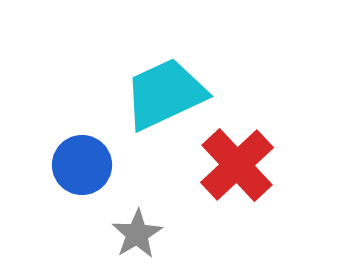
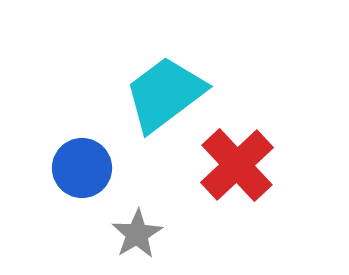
cyan trapezoid: rotated 12 degrees counterclockwise
blue circle: moved 3 px down
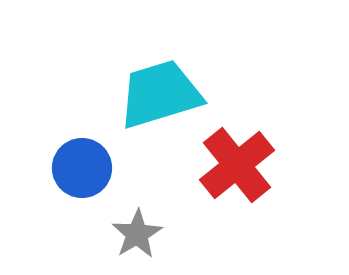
cyan trapezoid: moved 5 px left; rotated 20 degrees clockwise
red cross: rotated 4 degrees clockwise
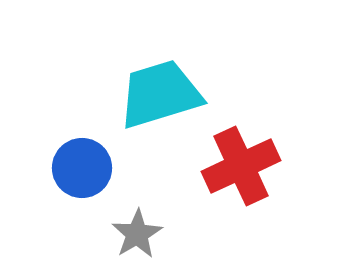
red cross: moved 4 px right, 1 px down; rotated 14 degrees clockwise
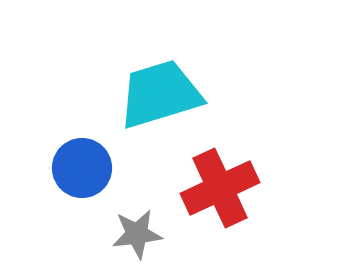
red cross: moved 21 px left, 22 px down
gray star: rotated 24 degrees clockwise
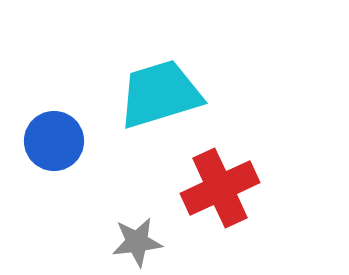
blue circle: moved 28 px left, 27 px up
gray star: moved 8 px down
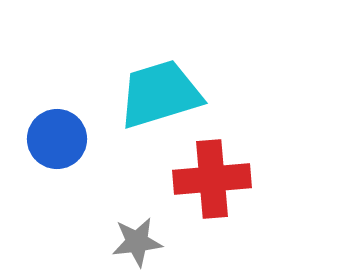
blue circle: moved 3 px right, 2 px up
red cross: moved 8 px left, 9 px up; rotated 20 degrees clockwise
